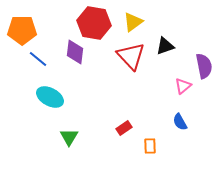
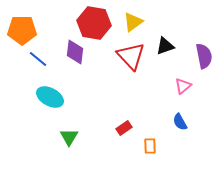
purple semicircle: moved 10 px up
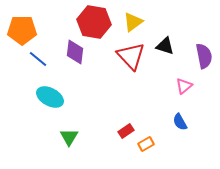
red hexagon: moved 1 px up
black triangle: rotated 36 degrees clockwise
pink triangle: moved 1 px right
red rectangle: moved 2 px right, 3 px down
orange rectangle: moved 4 px left, 2 px up; rotated 63 degrees clockwise
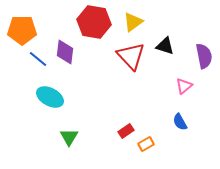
purple diamond: moved 10 px left
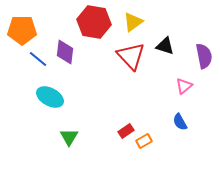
orange rectangle: moved 2 px left, 3 px up
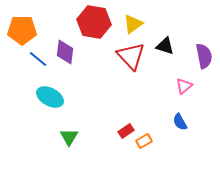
yellow triangle: moved 2 px down
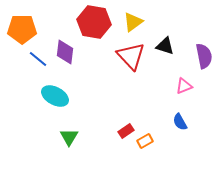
yellow triangle: moved 2 px up
orange pentagon: moved 1 px up
pink triangle: rotated 18 degrees clockwise
cyan ellipse: moved 5 px right, 1 px up
orange rectangle: moved 1 px right
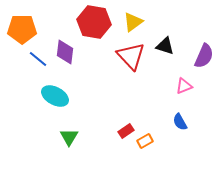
purple semicircle: rotated 35 degrees clockwise
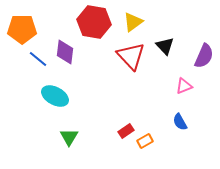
black triangle: rotated 30 degrees clockwise
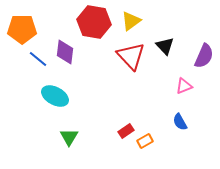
yellow triangle: moved 2 px left, 1 px up
